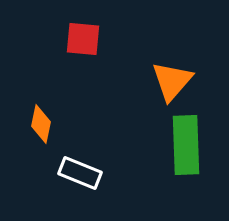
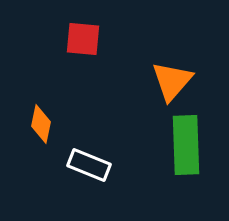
white rectangle: moved 9 px right, 8 px up
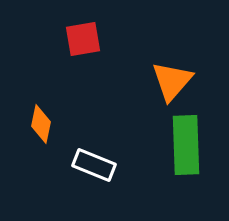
red square: rotated 15 degrees counterclockwise
white rectangle: moved 5 px right
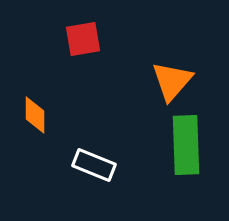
orange diamond: moved 6 px left, 9 px up; rotated 12 degrees counterclockwise
